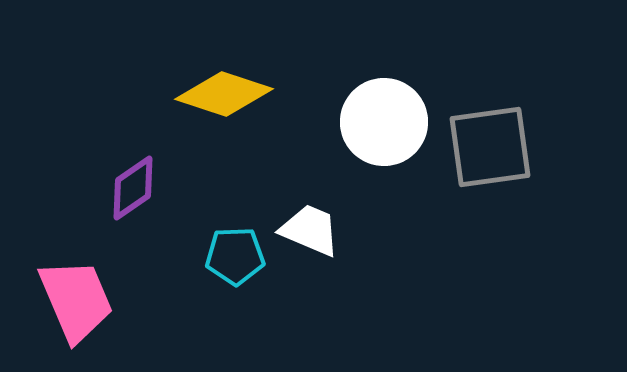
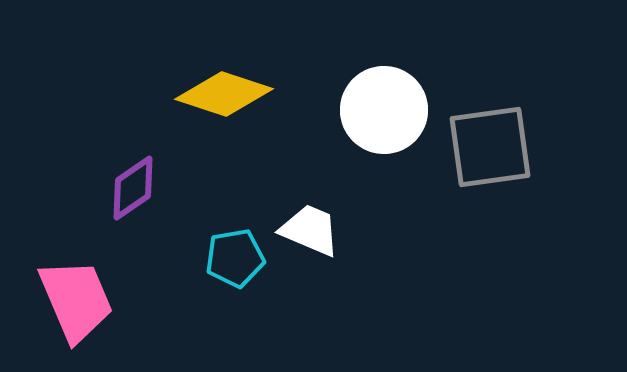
white circle: moved 12 px up
cyan pentagon: moved 2 px down; rotated 8 degrees counterclockwise
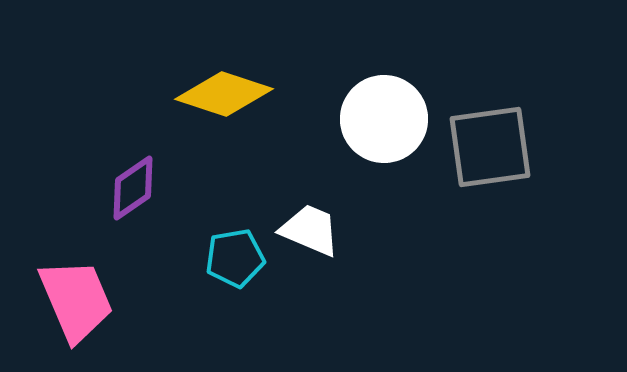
white circle: moved 9 px down
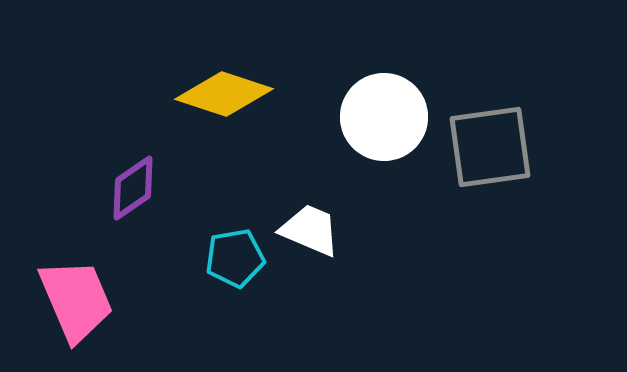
white circle: moved 2 px up
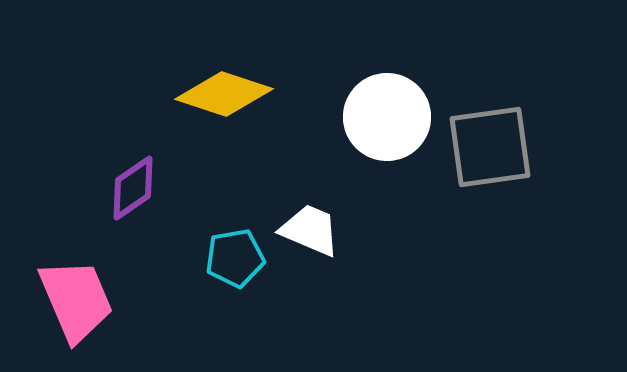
white circle: moved 3 px right
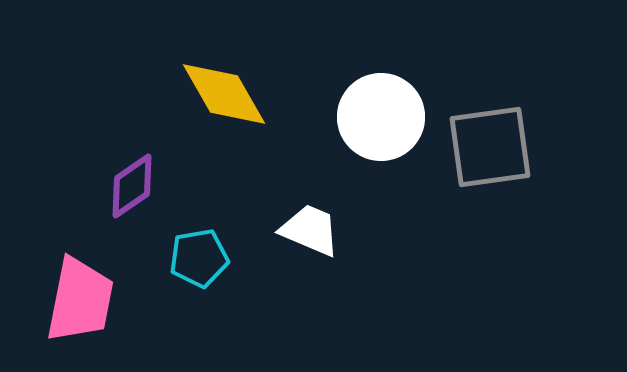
yellow diamond: rotated 42 degrees clockwise
white circle: moved 6 px left
purple diamond: moved 1 px left, 2 px up
cyan pentagon: moved 36 px left
pink trapezoid: moved 4 px right; rotated 34 degrees clockwise
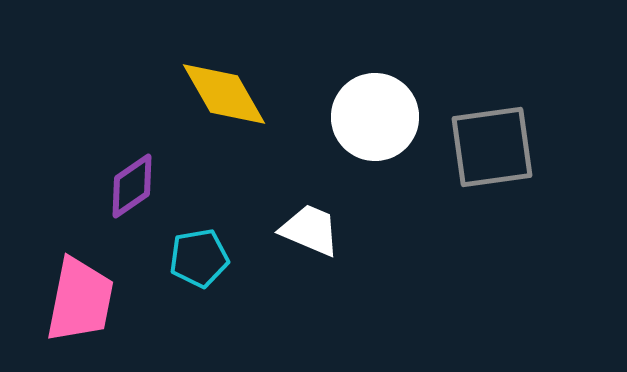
white circle: moved 6 px left
gray square: moved 2 px right
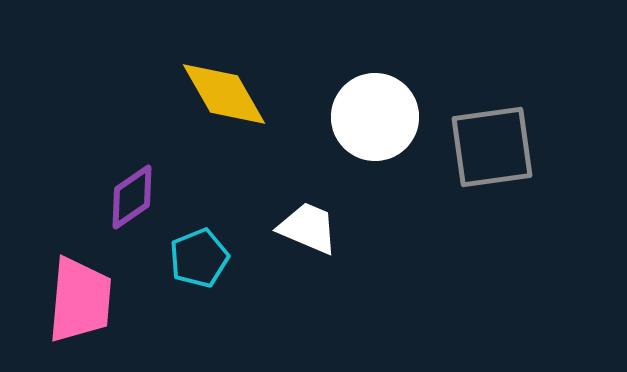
purple diamond: moved 11 px down
white trapezoid: moved 2 px left, 2 px up
cyan pentagon: rotated 12 degrees counterclockwise
pink trapezoid: rotated 6 degrees counterclockwise
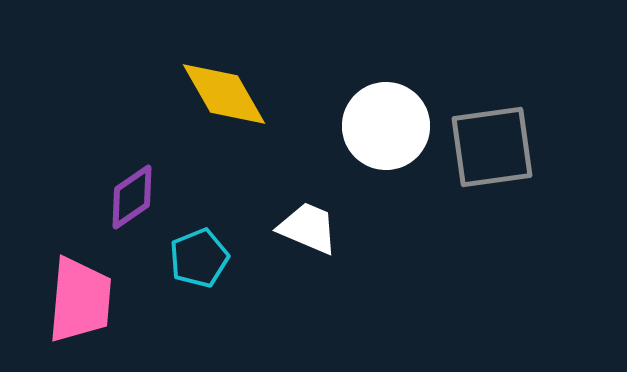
white circle: moved 11 px right, 9 px down
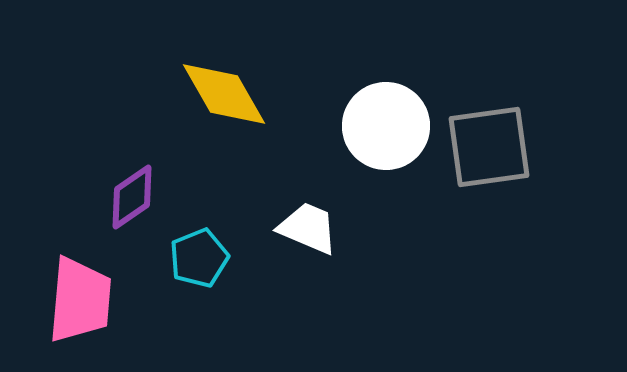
gray square: moved 3 px left
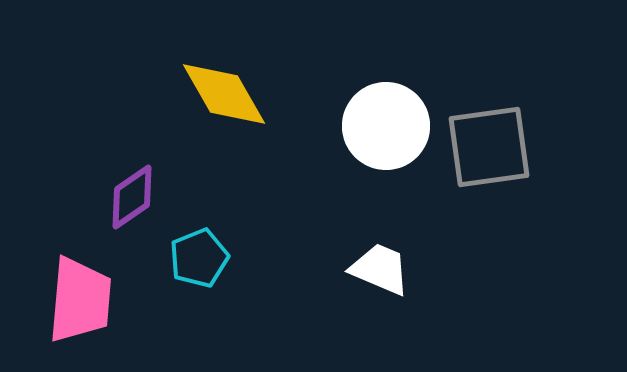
white trapezoid: moved 72 px right, 41 px down
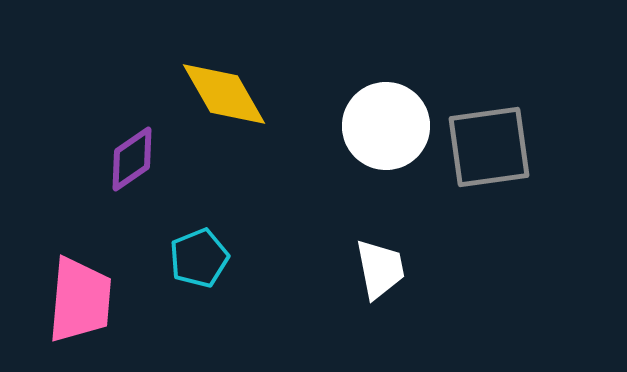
purple diamond: moved 38 px up
white trapezoid: rotated 56 degrees clockwise
